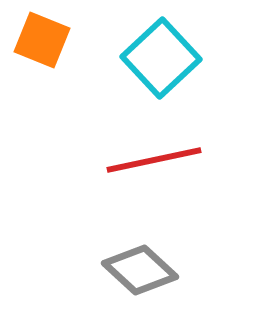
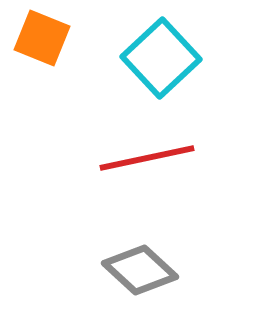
orange square: moved 2 px up
red line: moved 7 px left, 2 px up
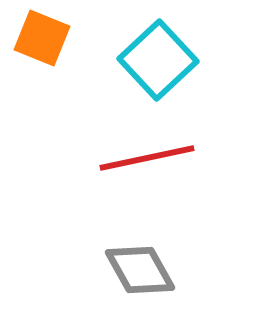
cyan square: moved 3 px left, 2 px down
gray diamond: rotated 18 degrees clockwise
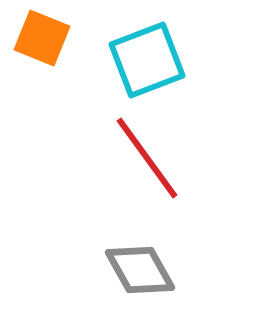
cyan square: moved 11 px left; rotated 22 degrees clockwise
red line: rotated 66 degrees clockwise
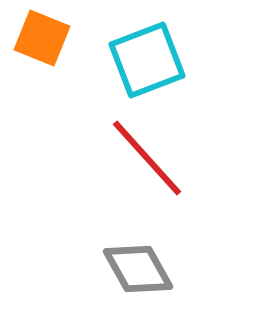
red line: rotated 6 degrees counterclockwise
gray diamond: moved 2 px left, 1 px up
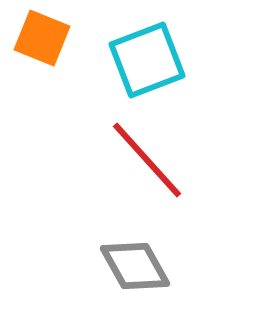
red line: moved 2 px down
gray diamond: moved 3 px left, 3 px up
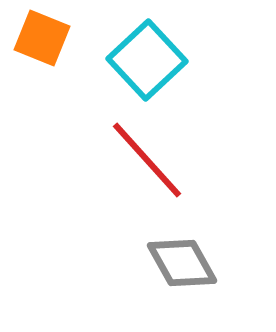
cyan square: rotated 22 degrees counterclockwise
gray diamond: moved 47 px right, 3 px up
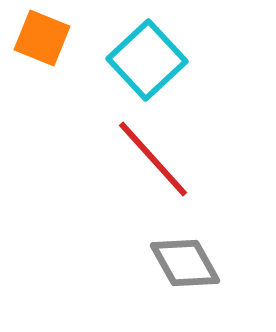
red line: moved 6 px right, 1 px up
gray diamond: moved 3 px right
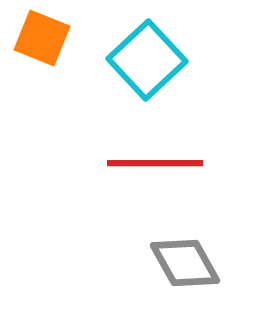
red line: moved 2 px right, 4 px down; rotated 48 degrees counterclockwise
